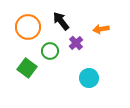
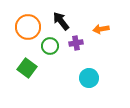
purple cross: rotated 32 degrees clockwise
green circle: moved 5 px up
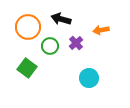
black arrow: moved 2 px up; rotated 36 degrees counterclockwise
orange arrow: moved 1 px down
purple cross: rotated 32 degrees counterclockwise
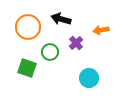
green circle: moved 6 px down
green square: rotated 18 degrees counterclockwise
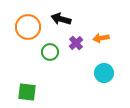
orange arrow: moved 8 px down
green square: moved 24 px down; rotated 12 degrees counterclockwise
cyan circle: moved 15 px right, 5 px up
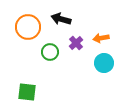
cyan circle: moved 10 px up
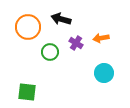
purple cross: rotated 16 degrees counterclockwise
cyan circle: moved 10 px down
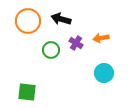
orange circle: moved 6 px up
green circle: moved 1 px right, 2 px up
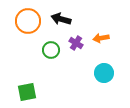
green square: rotated 18 degrees counterclockwise
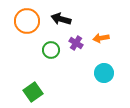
orange circle: moved 1 px left
green square: moved 6 px right; rotated 24 degrees counterclockwise
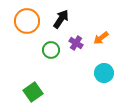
black arrow: rotated 108 degrees clockwise
orange arrow: rotated 28 degrees counterclockwise
